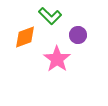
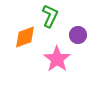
green L-shape: rotated 110 degrees counterclockwise
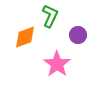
pink star: moved 5 px down
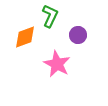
pink star: rotated 8 degrees counterclockwise
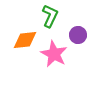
orange diamond: moved 3 px down; rotated 15 degrees clockwise
pink star: moved 3 px left, 10 px up
